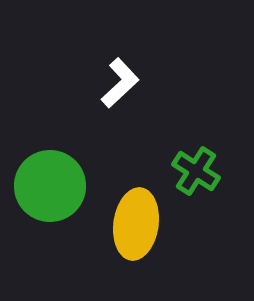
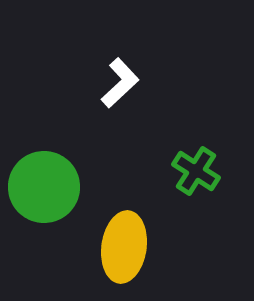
green circle: moved 6 px left, 1 px down
yellow ellipse: moved 12 px left, 23 px down
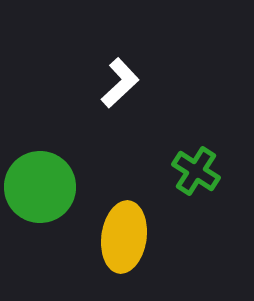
green circle: moved 4 px left
yellow ellipse: moved 10 px up
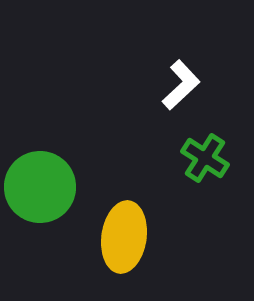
white L-shape: moved 61 px right, 2 px down
green cross: moved 9 px right, 13 px up
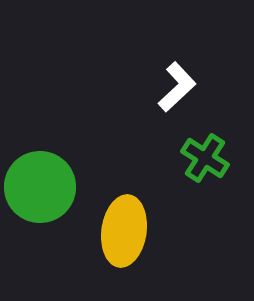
white L-shape: moved 4 px left, 2 px down
yellow ellipse: moved 6 px up
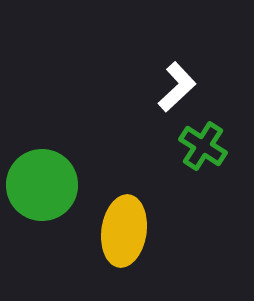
green cross: moved 2 px left, 12 px up
green circle: moved 2 px right, 2 px up
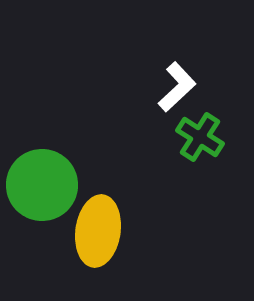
green cross: moved 3 px left, 9 px up
yellow ellipse: moved 26 px left
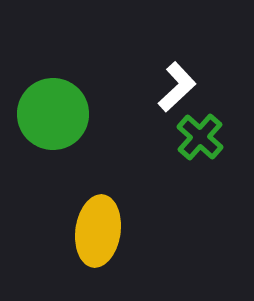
green cross: rotated 9 degrees clockwise
green circle: moved 11 px right, 71 px up
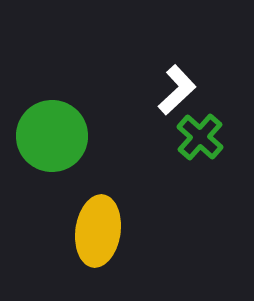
white L-shape: moved 3 px down
green circle: moved 1 px left, 22 px down
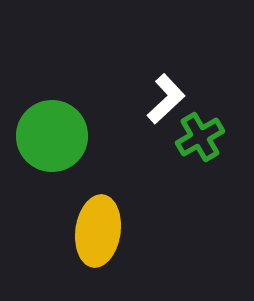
white L-shape: moved 11 px left, 9 px down
green cross: rotated 18 degrees clockwise
